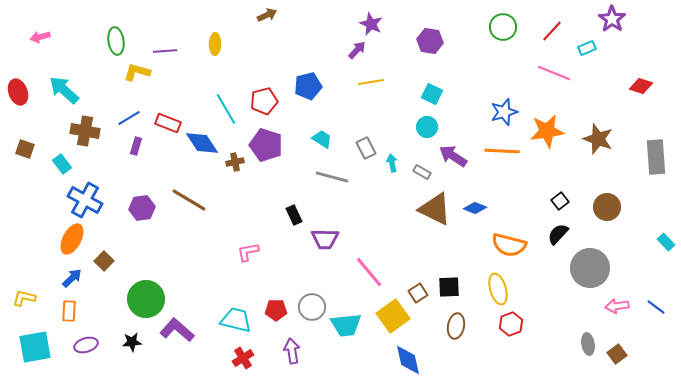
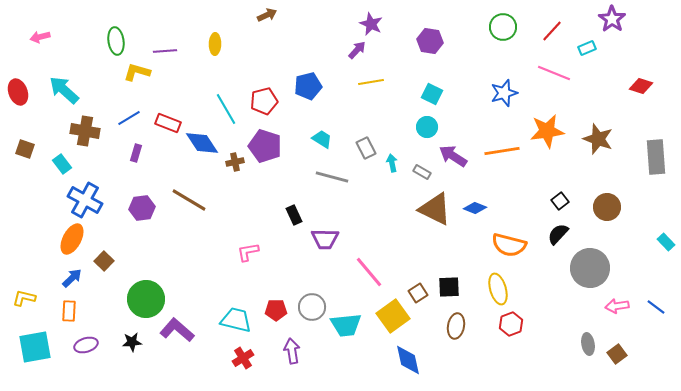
blue star at (504, 112): moved 19 px up
purple pentagon at (266, 145): moved 1 px left, 1 px down
purple rectangle at (136, 146): moved 7 px down
orange line at (502, 151): rotated 12 degrees counterclockwise
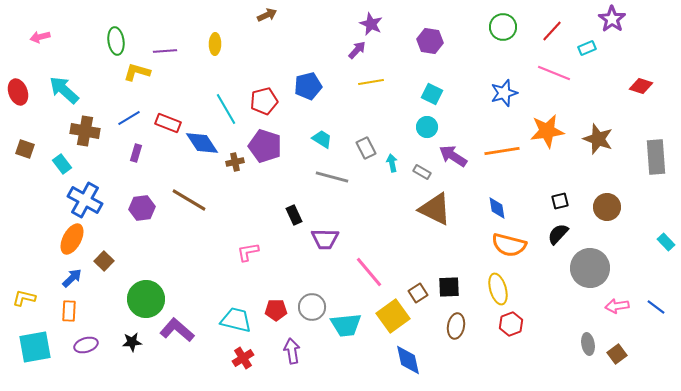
black square at (560, 201): rotated 24 degrees clockwise
blue diamond at (475, 208): moved 22 px right; rotated 60 degrees clockwise
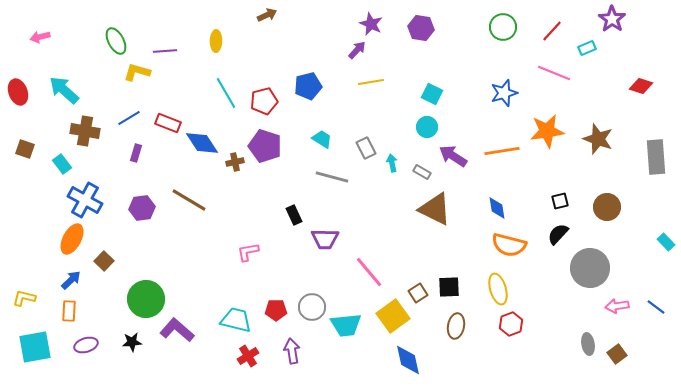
green ellipse at (116, 41): rotated 20 degrees counterclockwise
purple hexagon at (430, 41): moved 9 px left, 13 px up
yellow ellipse at (215, 44): moved 1 px right, 3 px up
cyan line at (226, 109): moved 16 px up
blue arrow at (72, 278): moved 1 px left, 2 px down
red cross at (243, 358): moved 5 px right, 2 px up
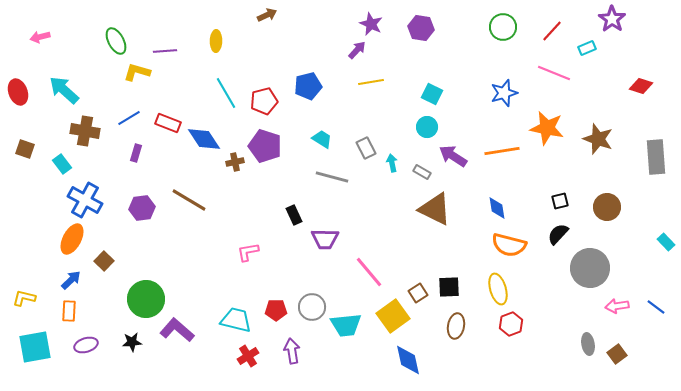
orange star at (547, 131): moved 3 px up; rotated 20 degrees clockwise
blue diamond at (202, 143): moved 2 px right, 4 px up
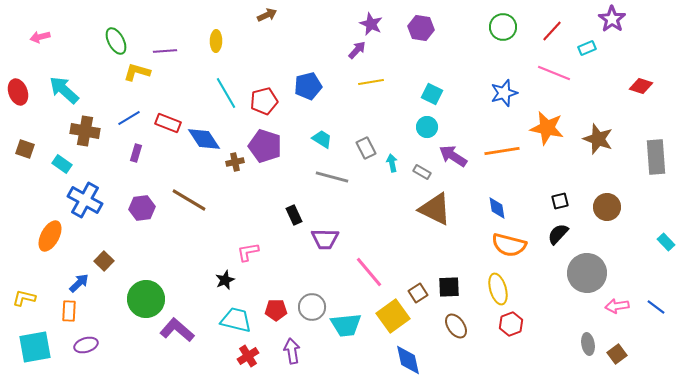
cyan rectangle at (62, 164): rotated 18 degrees counterclockwise
orange ellipse at (72, 239): moved 22 px left, 3 px up
gray circle at (590, 268): moved 3 px left, 5 px down
blue arrow at (71, 280): moved 8 px right, 3 px down
brown ellipse at (456, 326): rotated 45 degrees counterclockwise
black star at (132, 342): moved 93 px right, 62 px up; rotated 18 degrees counterclockwise
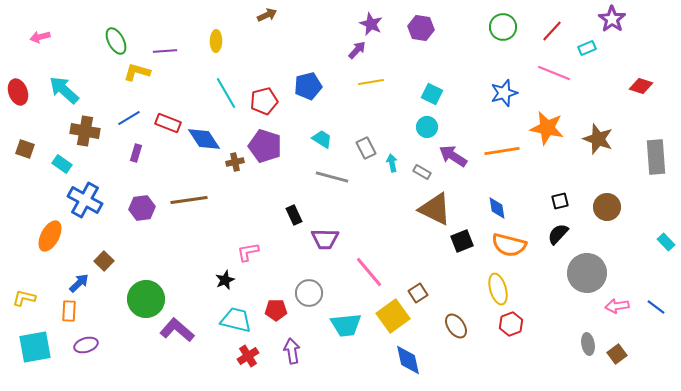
brown line at (189, 200): rotated 39 degrees counterclockwise
black square at (449, 287): moved 13 px right, 46 px up; rotated 20 degrees counterclockwise
gray circle at (312, 307): moved 3 px left, 14 px up
